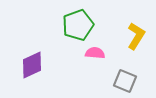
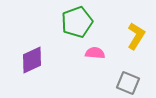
green pentagon: moved 1 px left, 3 px up
purple diamond: moved 5 px up
gray square: moved 3 px right, 2 px down
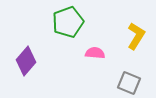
green pentagon: moved 9 px left
purple diamond: moved 6 px left, 1 px down; rotated 24 degrees counterclockwise
gray square: moved 1 px right
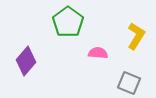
green pentagon: rotated 16 degrees counterclockwise
pink semicircle: moved 3 px right
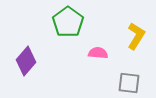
gray square: rotated 15 degrees counterclockwise
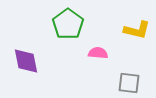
green pentagon: moved 2 px down
yellow L-shape: moved 1 px right, 6 px up; rotated 72 degrees clockwise
purple diamond: rotated 52 degrees counterclockwise
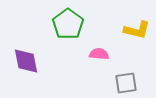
pink semicircle: moved 1 px right, 1 px down
gray square: moved 3 px left; rotated 15 degrees counterclockwise
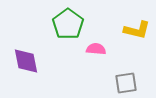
pink semicircle: moved 3 px left, 5 px up
